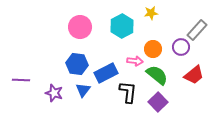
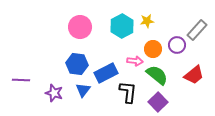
yellow star: moved 4 px left, 8 px down
purple circle: moved 4 px left, 2 px up
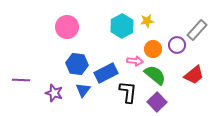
pink circle: moved 13 px left
green semicircle: moved 2 px left
purple square: moved 1 px left
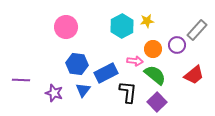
pink circle: moved 1 px left
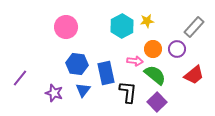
gray rectangle: moved 3 px left, 3 px up
purple circle: moved 4 px down
blue rectangle: rotated 75 degrees counterclockwise
purple line: moved 1 px left, 2 px up; rotated 54 degrees counterclockwise
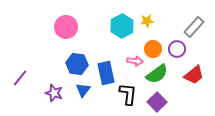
green semicircle: moved 2 px right, 1 px up; rotated 105 degrees clockwise
black L-shape: moved 2 px down
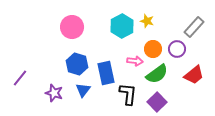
yellow star: rotated 24 degrees clockwise
pink circle: moved 6 px right
blue hexagon: rotated 10 degrees clockwise
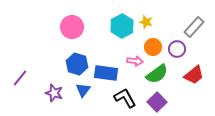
yellow star: moved 1 px left, 1 px down
orange circle: moved 2 px up
blue rectangle: rotated 70 degrees counterclockwise
black L-shape: moved 3 px left, 4 px down; rotated 35 degrees counterclockwise
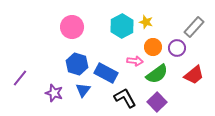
purple circle: moved 1 px up
blue rectangle: rotated 20 degrees clockwise
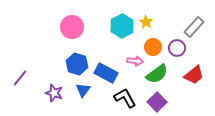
yellow star: rotated 16 degrees clockwise
